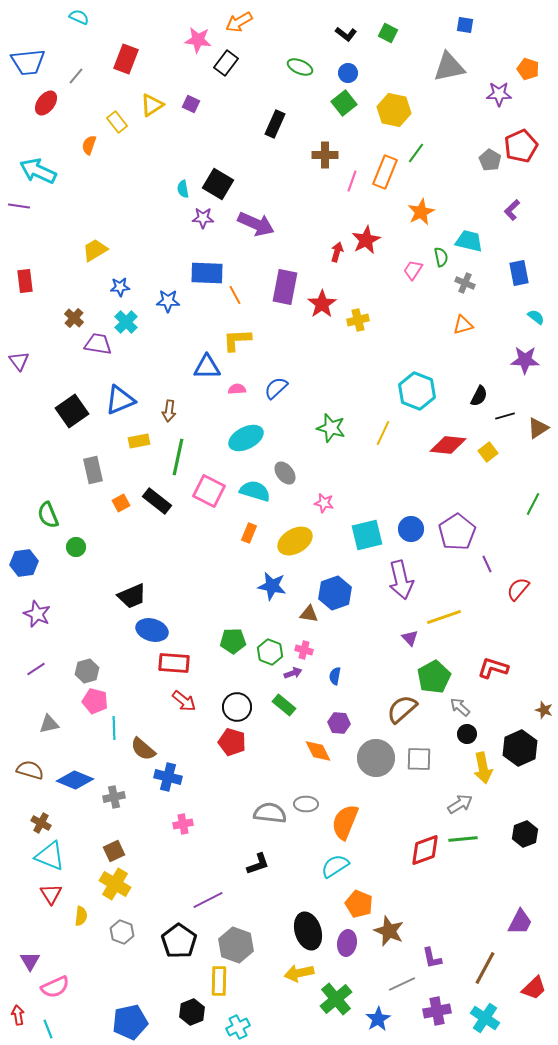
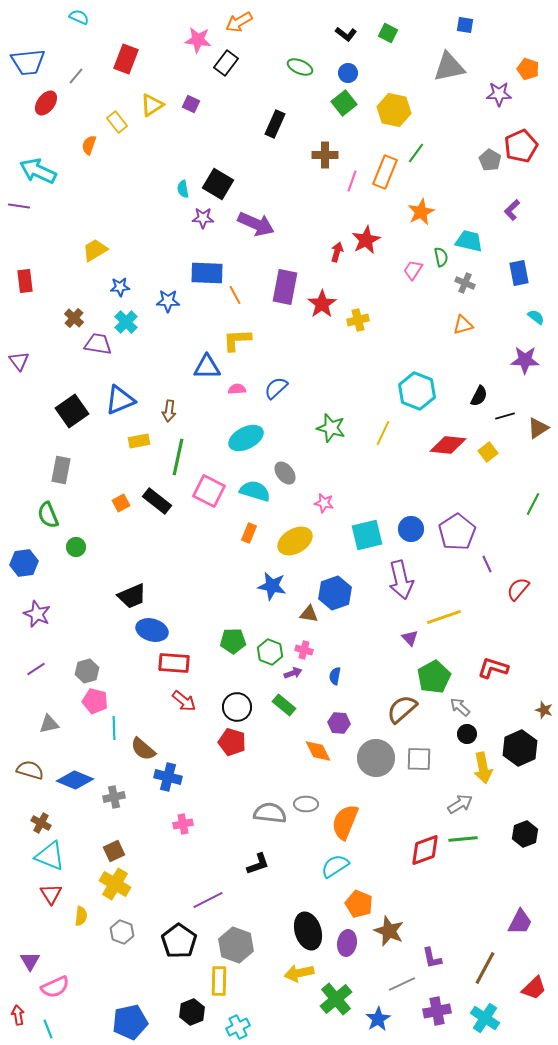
gray rectangle at (93, 470): moved 32 px left; rotated 24 degrees clockwise
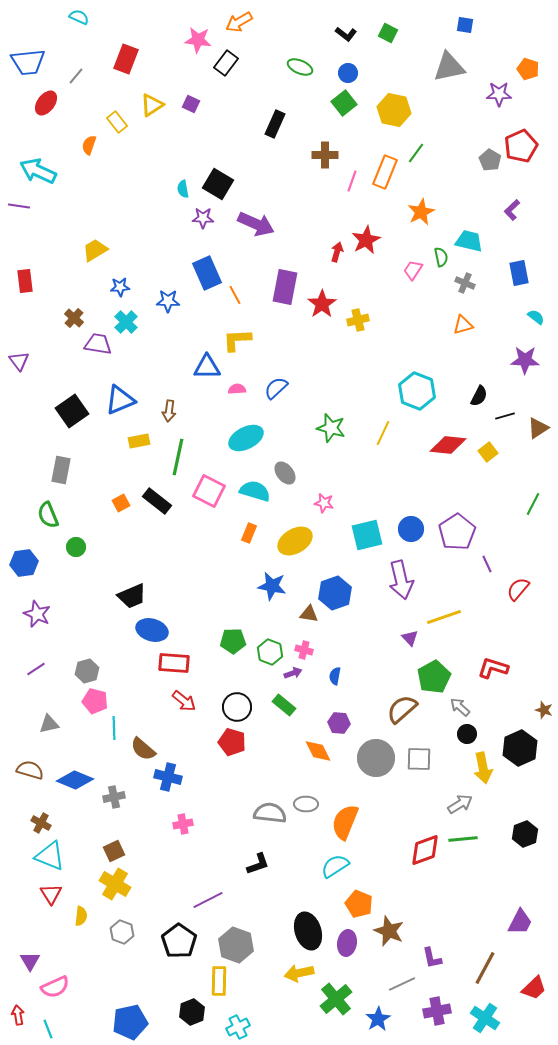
blue rectangle at (207, 273): rotated 64 degrees clockwise
